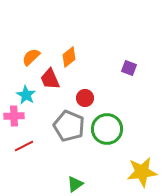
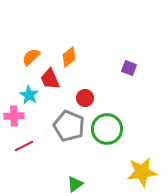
cyan star: moved 3 px right
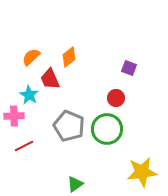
red circle: moved 31 px right
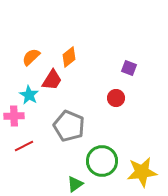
red trapezoid: moved 2 px right, 1 px down; rotated 125 degrees counterclockwise
green circle: moved 5 px left, 32 px down
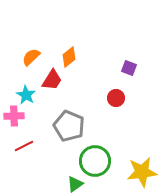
cyan star: moved 3 px left
green circle: moved 7 px left
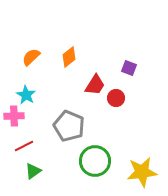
red trapezoid: moved 43 px right, 5 px down
green triangle: moved 42 px left, 13 px up
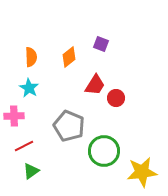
orange semicircle: rotated 132 degrees clockwise
purple square: moved 28 px left, 24 px up
cyan star: moved 3 px right, 7 px up
green circle: moved 9 px right, 10 px up
green triangle: moved 2 px left
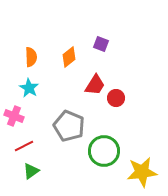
pink cross: rotated 24 degrees clockwise
